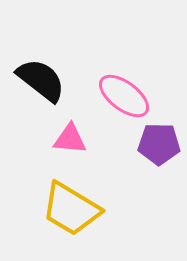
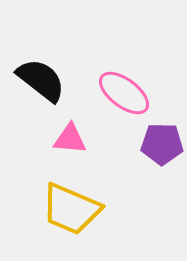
pink ellipse: moved 3 px up
purple pentagon: moved 3 px right
yellow trapezoid: rotated 8 degrees counterclockwise
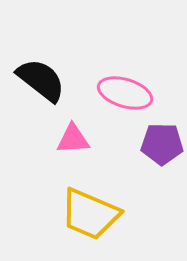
pink ellipse: moved 1 px right; rotated 20 degrees counterclockwise
pink triangle: moved 3 px right; rotated 9 degrees counterclockwise
yellow trapezoid: moved 19 px right, 5 px down
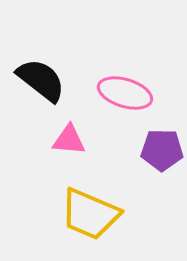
pink triangle: moved 4 px left, 1 px down; rotated 9 degrees clockwise
purple pentagon: moved 6 px down
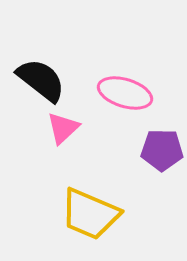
pink triangle: moved 6 px left, 12 px up; rotated 48 degrees counterclockwise
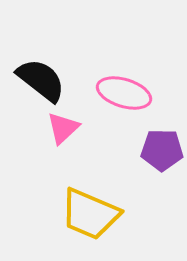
pink ellipse: moved 1 px left
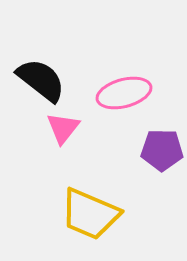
pink ellipse: rotated 32 degrees counterclockwise
pink triangle: rotated 9 degrees counterclockwise
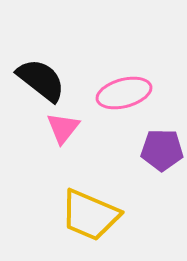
yellow trapezoid: moved 1 px down
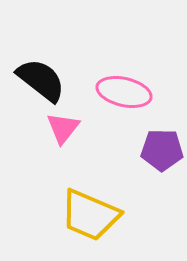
pink ellipse: moved 1 px up; rotated 28 degrees clockwise
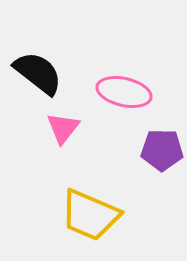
black semicircle: moved 3 px left, 7 px up
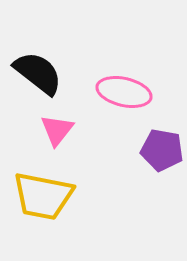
pink triangle: moved 6 px left, 2 px down
purple pentagon: rotated 9 degrees clockwise
yellow trapezoid: moved 47 px left, 19 px up; rotated 12 degrees counterclockwise
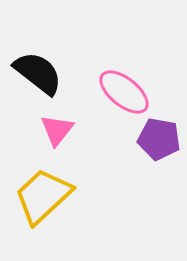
pink ellipse: rotated 26 degrees clockwise
purple pentagon: moved 3 px left, 11 px up
yellow trapezoid: rotated 126 degrees clockwise
